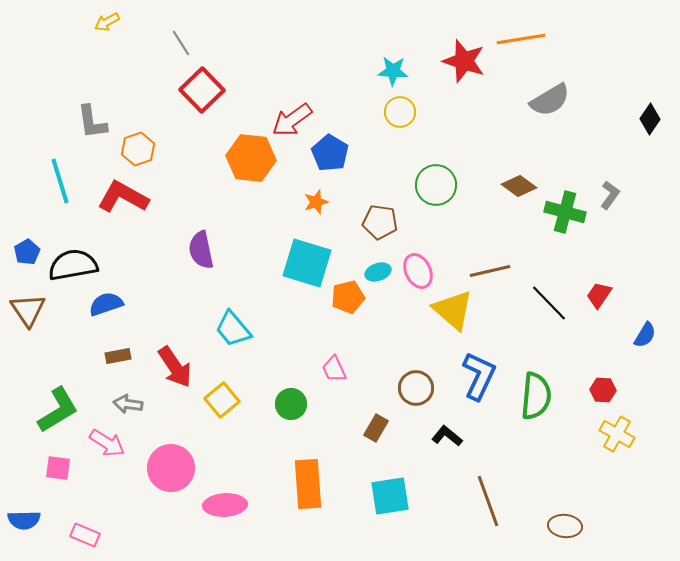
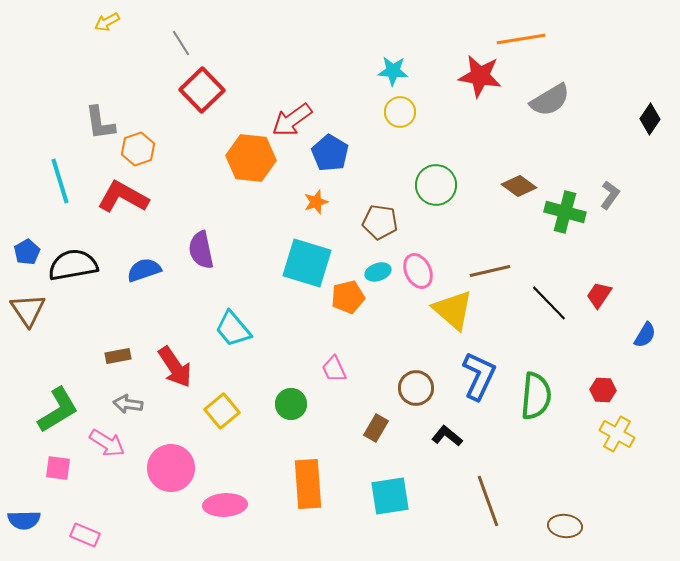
red star at (464, 61): moved 16 px right, 15 px down; rotated 9 degrees counterclockwise
gray L-shape at (92, 122): moved 8 px right, 1 px down
blue semicircle at (106, 304): moved 38 px right, 34 px up
yellow square at (222, 400): moved 11 px down
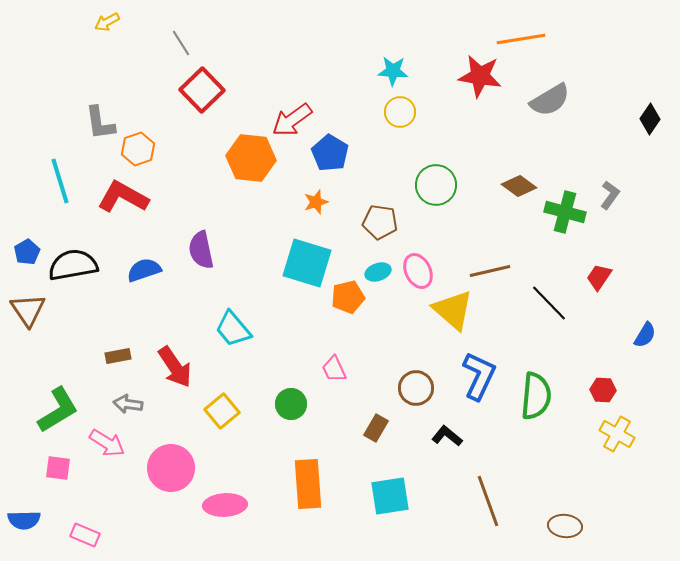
red trapezoid at (599, 295): moved 18 px up
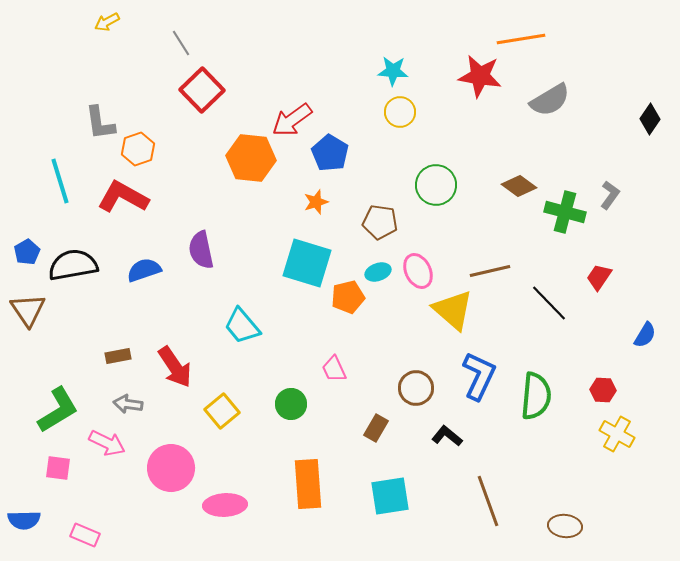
cyan trapezoid at (233, 329): moved 9 px right, 3 px up
pink arrow at (107, 443): rotated 6 degrees counterclockwise
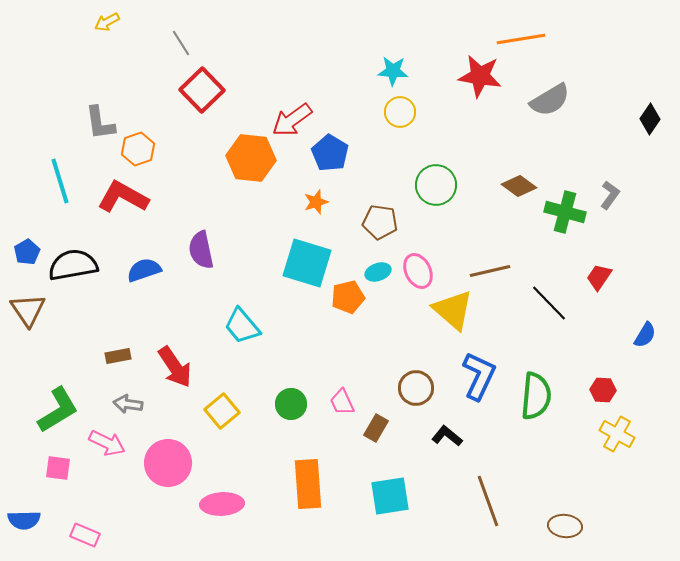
pink trapezoid at (334, 369): moved 8 px right, 33 px down
pink circle at (171, 468): moved 3 px left, 5 px up
pink ellipse at (225, 505): moved 3 px left, 1 px up
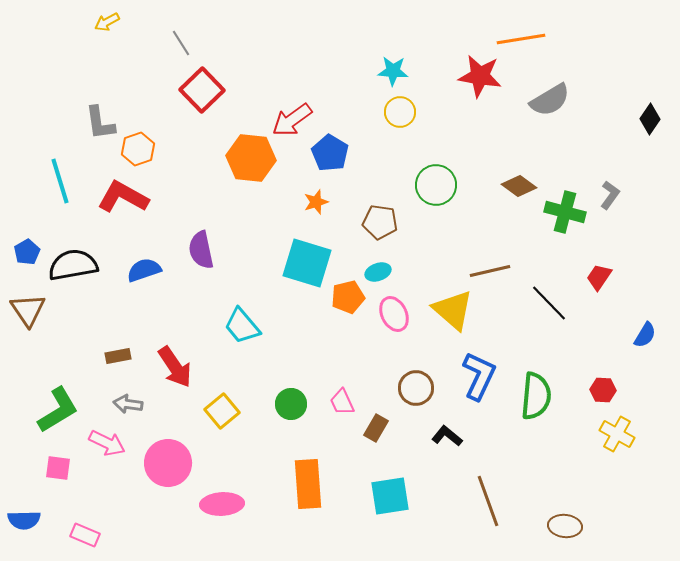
pink ellipse at (418, 271): moved 24 px left, 43 px down
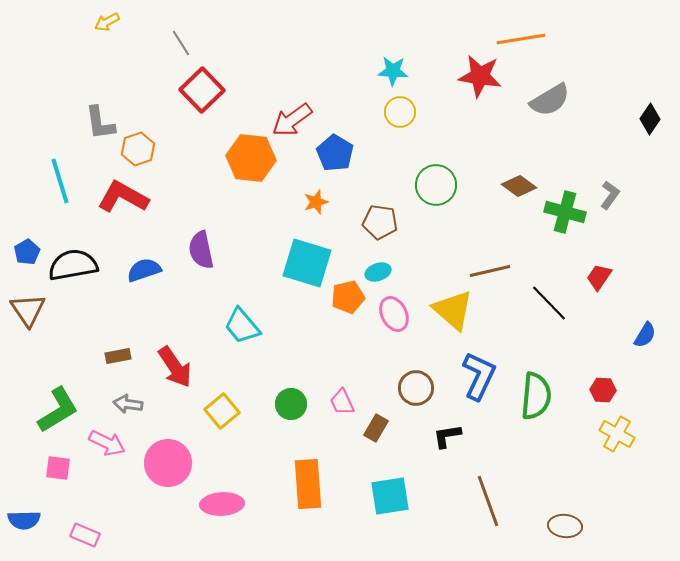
blue pentagon at (330, 153): moved 5 px right
black L-shape at (447, 436): rotated 48 degrees counterclockwise
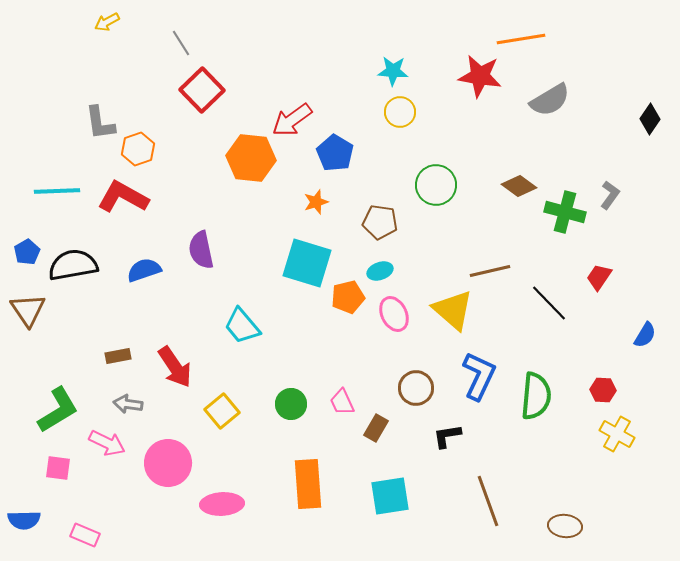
cyan line at (60, 181): moved 3 px left, 10 px down; rotated 75 degrees counterclockwise
cyan ellipse at (378, 272): moved 2 px right, 1 px up
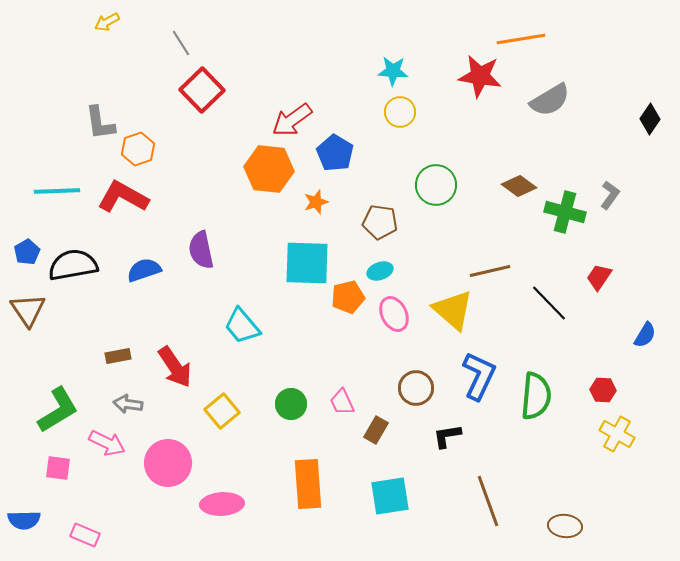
orange hexagon at (251, 158): moved 18 px right, 11 px down
cyan square at (307, 263): rotated 15 degrees counterclockwise
brown rectangle at (376, 428): moved 2 px down
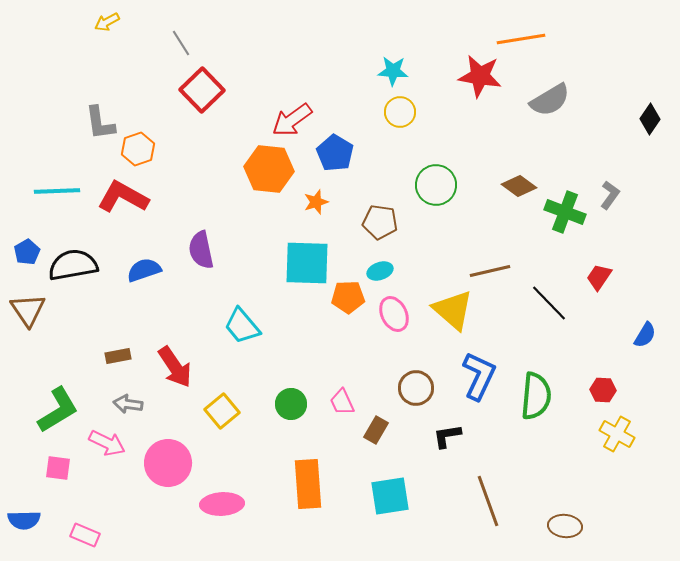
green cross at (565, 212): rotated 6 degrees clockwise
orange pentagon at (348, 297): rotated 12 degrees clockwise
